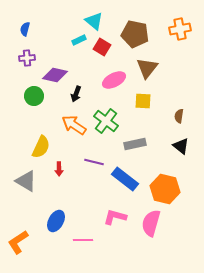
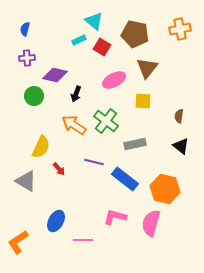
red arrow: rotated 40 degrees counterclockwise
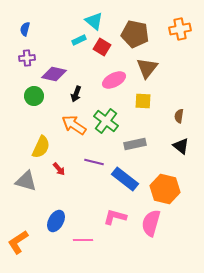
purple diamond: moved 1 px left, 1 px up
gray triangle: rotated 15 degrees counterclockwise
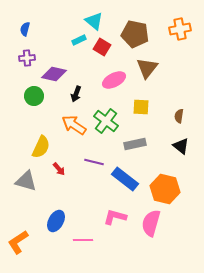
yellow square: moved 2 px left, 6 px down
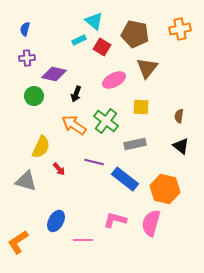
pink L-shape: moved 3 px down
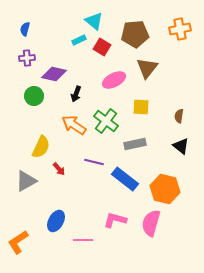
brown pentagon: rotated 16 degrees counterclockwise
gray triangle: rotated 45 degrees counterclockwise
